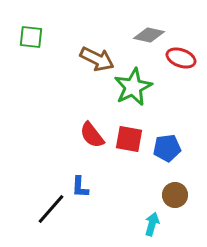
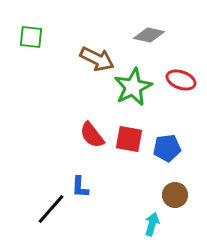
red ellipse: moved 22 px down
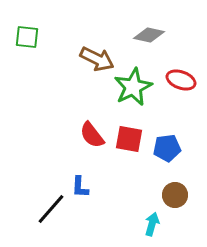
green square: moved 4 px left
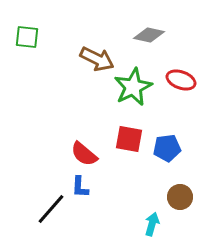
red semicircle: moved 8 px left, 19 px down; rotated 12 degrees counterclockwise
brown circle: moved 5 px right, 2 px down
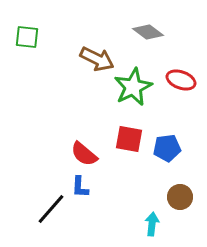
gray diamond: moved 1 px left, 3 px up; rotated 24 degrees clockwise
cyan arrow: rotated 10 degrees counterclockwise
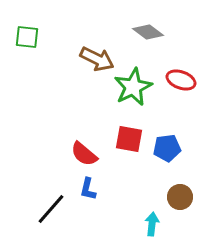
blue L-shape: moved 8 px right, 2 px down; rotated 10 degrees clockwise
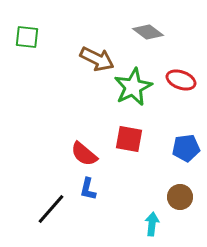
blue pentagon: moved 19 px right
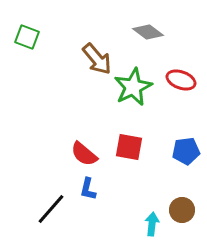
green square: rotated 15 degrees clockwise
brown arrow: rotated 24 degrees clockwise
red square: moved 8 px down
blue pentagon: moved 3 px down
brown circle: moved 2 px right, 13 px down
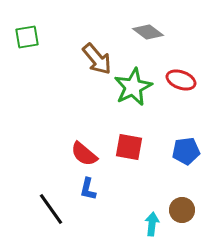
green square: rotated 30 degrees counterclockwise
black line: rotated 76 degrees counterclockwise
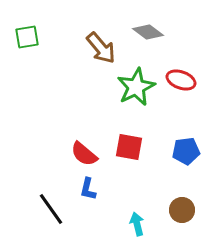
brown arrow: moved 4 px right, 11 px up
green star: moved 3 px right
cyan arrow: moved 15 px left; rotated 20 degrees counterclockwise
